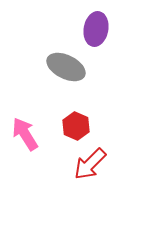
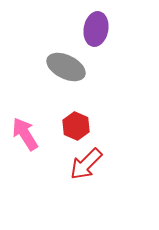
red arrow: moved 4 px left
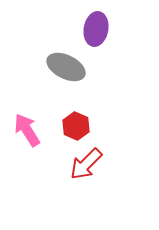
pink arrow: moved 2 px right, 4 px up
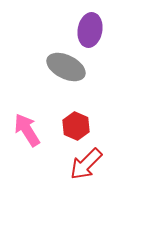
purple ellipse: moved 6 px left, 1 px down
